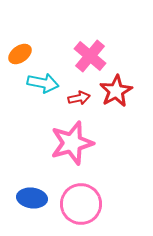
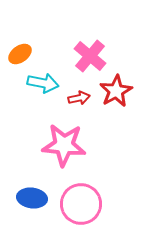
pink star: moved 8 px left, 2 px down; rotated 21 degrees clockwise
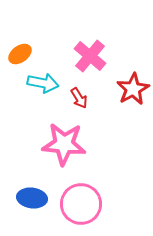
red star: moved 17 px right, 2 px up
red arrow: rotated 70 degrees clockwise
pink star: moved 1 px up
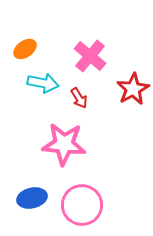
orange ellipse: moved 5 px right, 5 px up
blue ellipse: rotated 20 degrees counterclockwise
pink circle: moved 1 px right, 1 px down
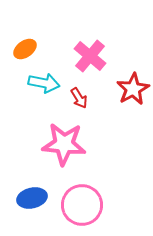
cyan arrow: moved 1 px right
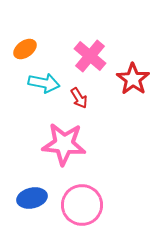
red star: moved 10 px up; rotated 8 degrees counterclockwise
